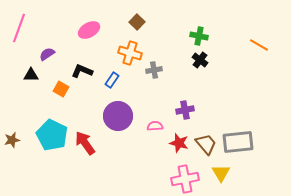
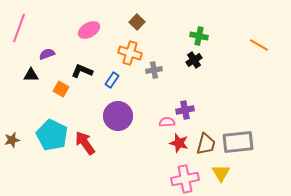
purple semicircle: rotated 14 degrees clockwise
black cross: moved 6 px left; rotated 21 degrees clockwise
pink semicircle: moved 12 px right, 4 px up
brown trapezoid: rotated 55 degrees clockwise
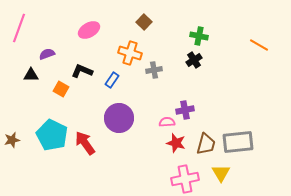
brown square: moved 7 px right
purple circle: moved 1 px right, 2 px down
red star: moved 3 px left
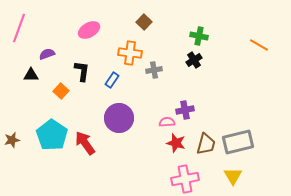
orange cross: rotated 10 degrees counterclockwise
black L-shape: rotated 75 degrees clockwise
orange square: moved 2 px down; rotated 14 degrees clockwise
cyan pentagon: rotated 8 degrees clockwise
gray rectangle: rotated 8 degrees counterclockwise
yellow triangle: moved 12 px right, 3 px down
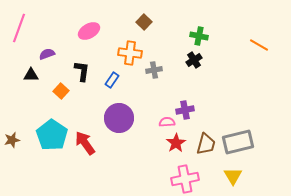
pink ellipse: moved 1 px down
red star: rotated 24 degrees clockwise
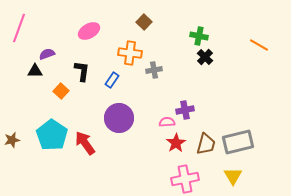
black cross: moved 11 px right, 3 px up; rotated 14 degrees counterclockwise
black triangle: moved 4 px right, 4 px up
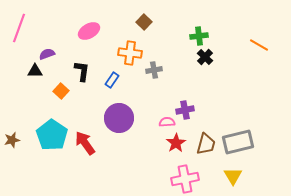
green cross: rotated 18 degrees counterclockwise
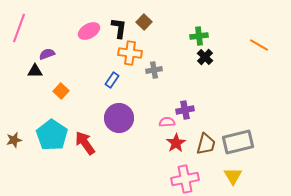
black L-shape: moved 37 px right, 43 px up
brown star: moved 2 px right
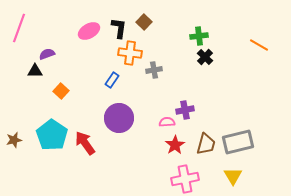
red star: moved 1 px left, 2 px down
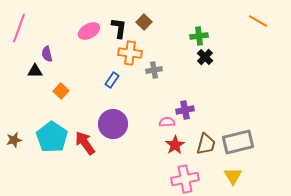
orange line: moved 1 px left, 24 px up
purple semicircle: rotated 84 degrees counterclockwise
purple circle: moved 6 px left, 6 px down
cyan pentagon: moved 2 px down
